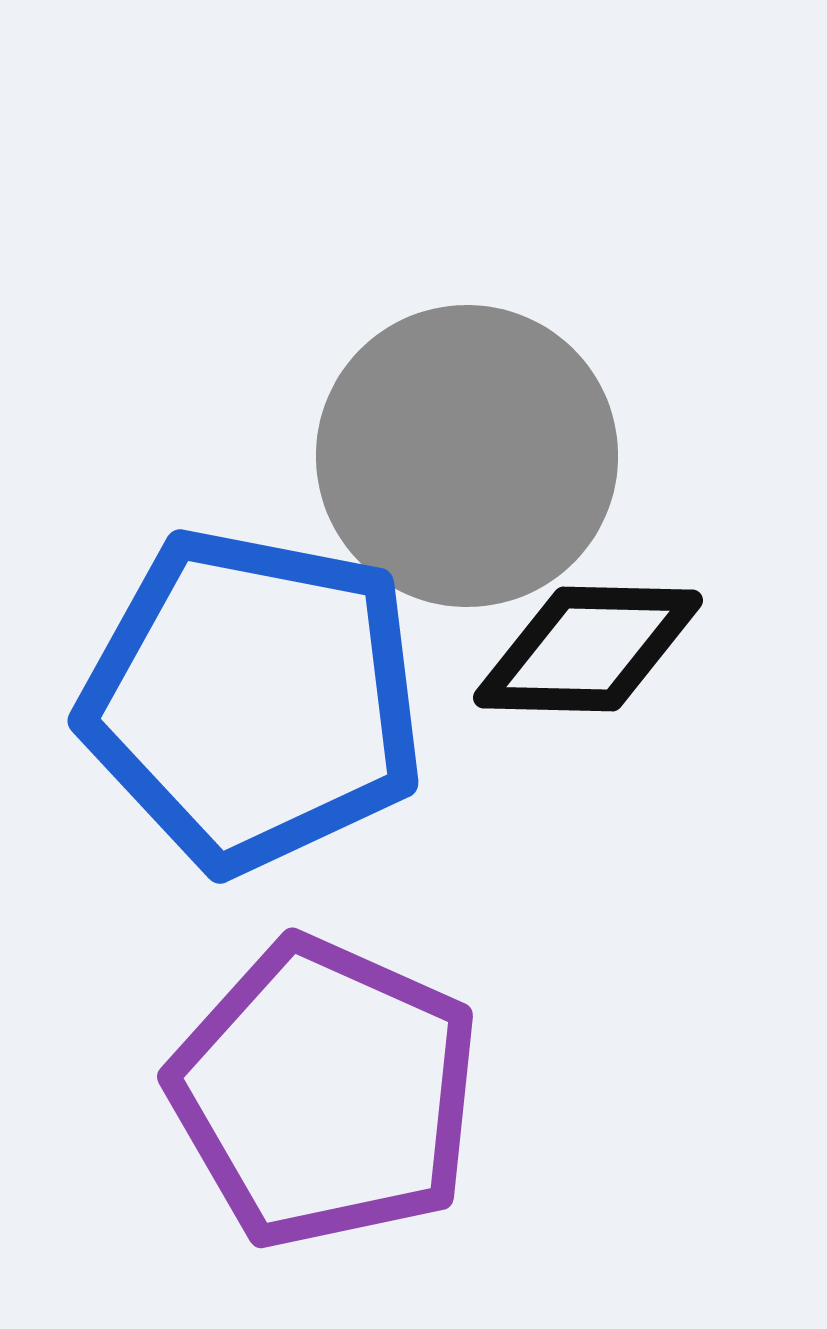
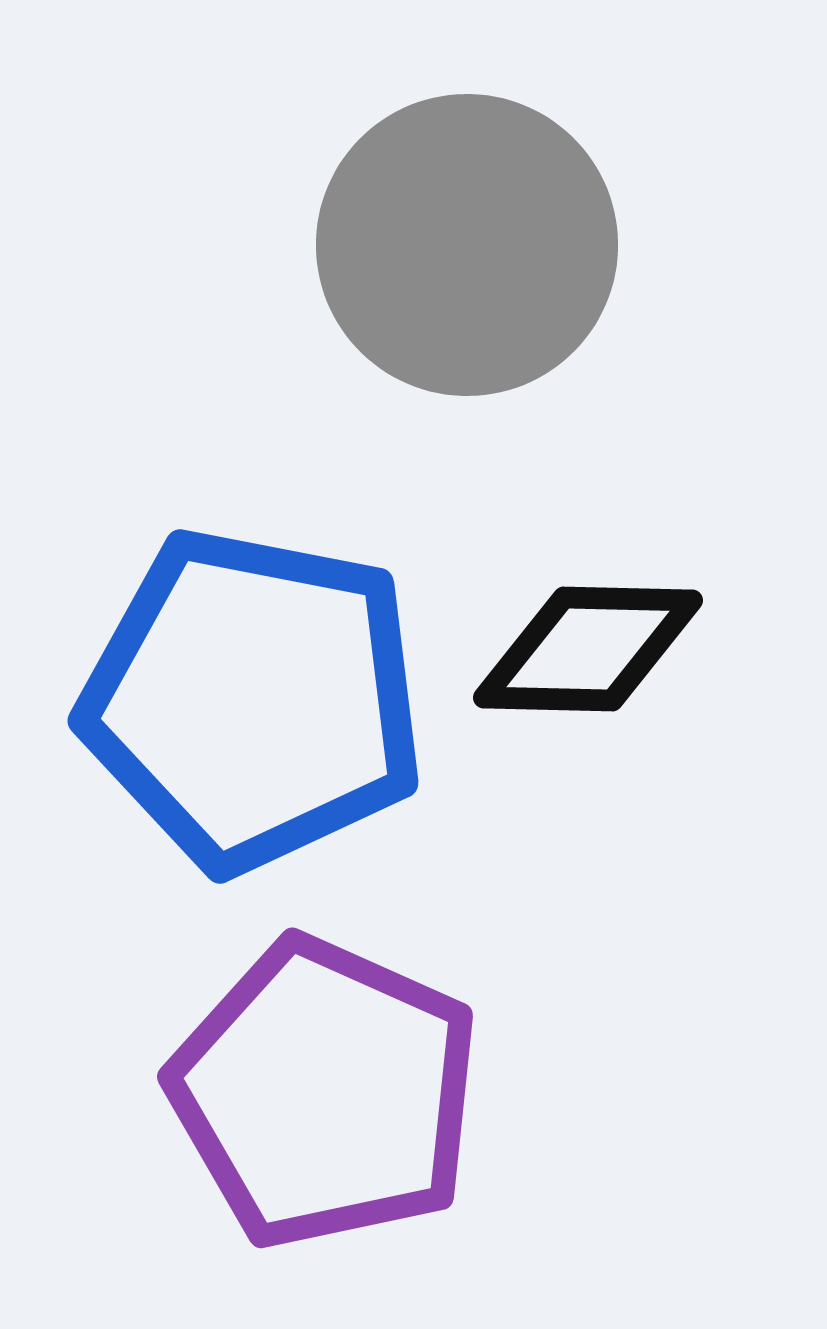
gray circle: moved 211 px up
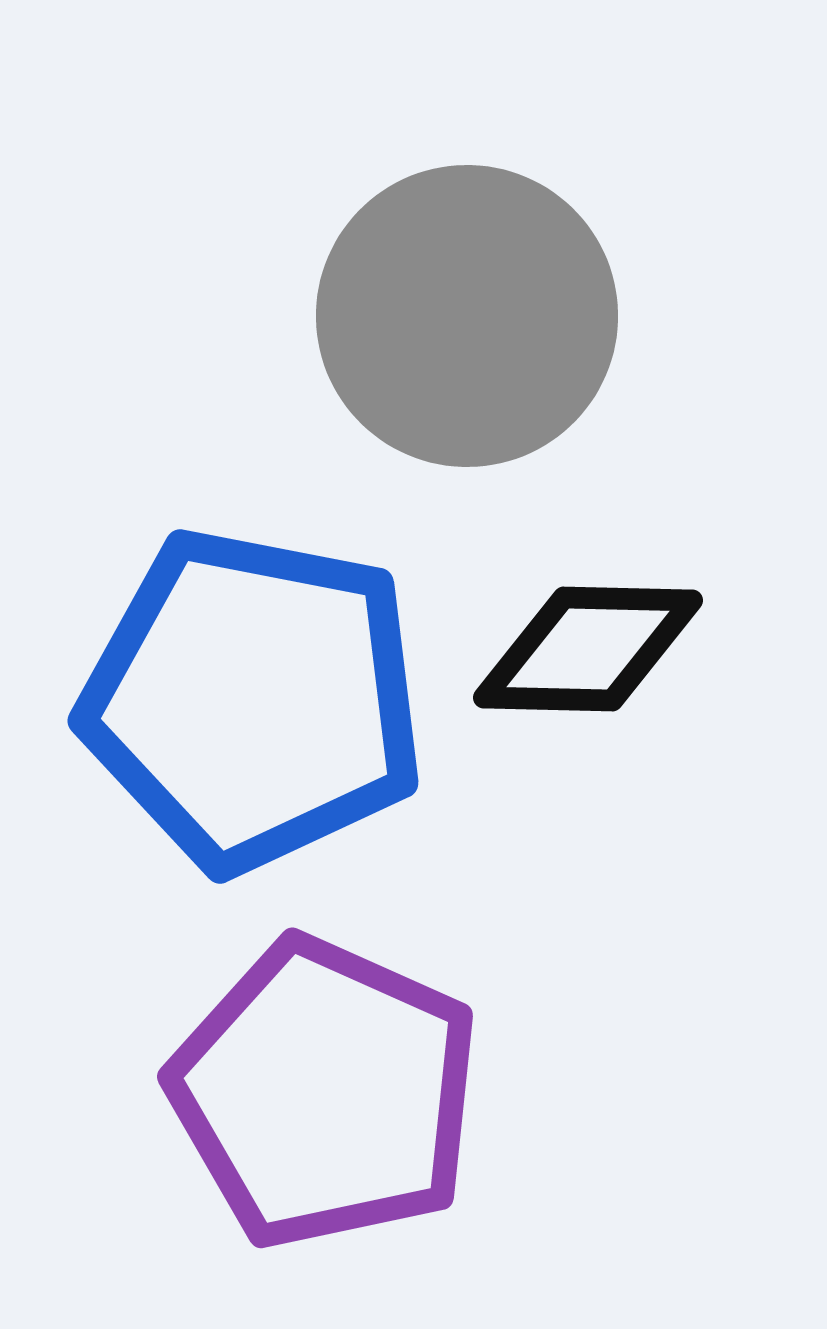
gray circle: moved 71 px down
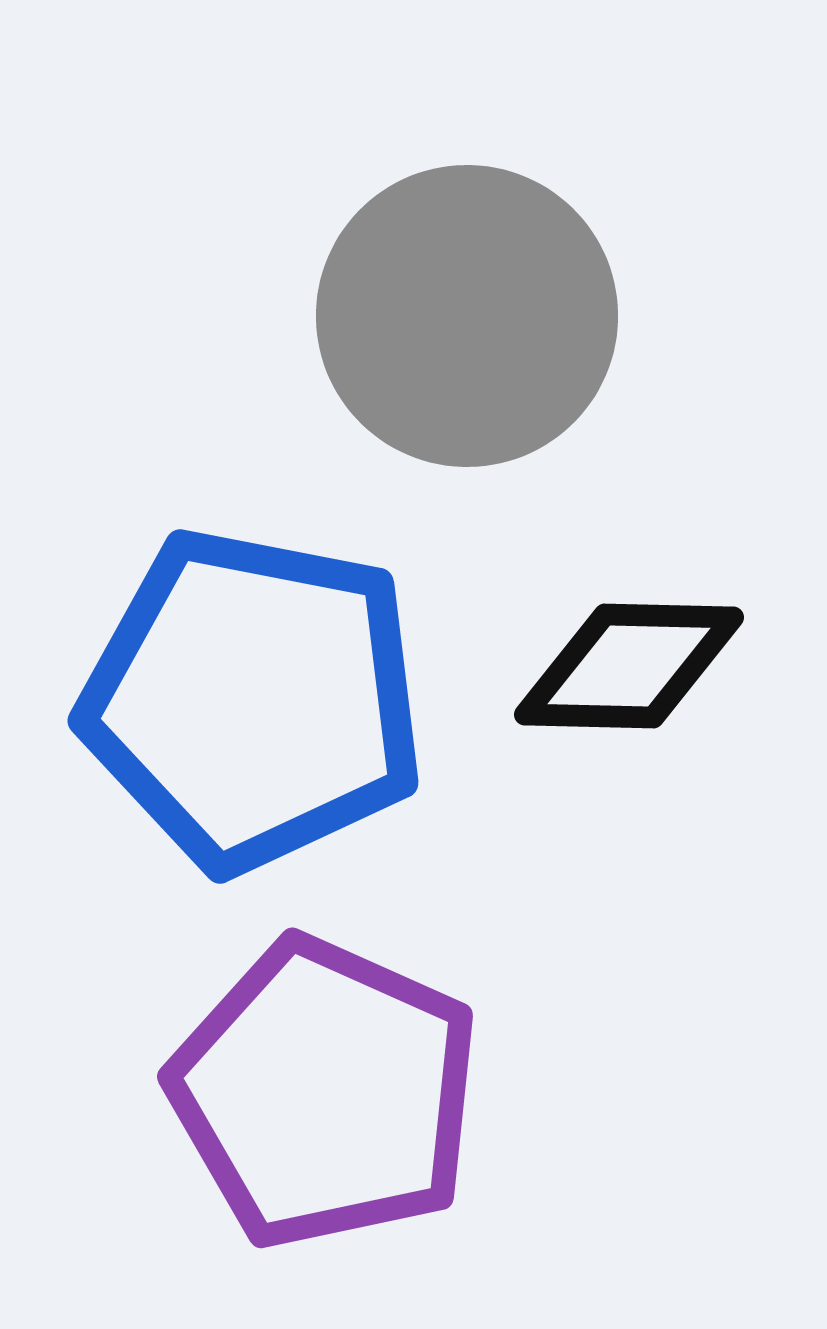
black diamond: moved 41 px right, 17 px down
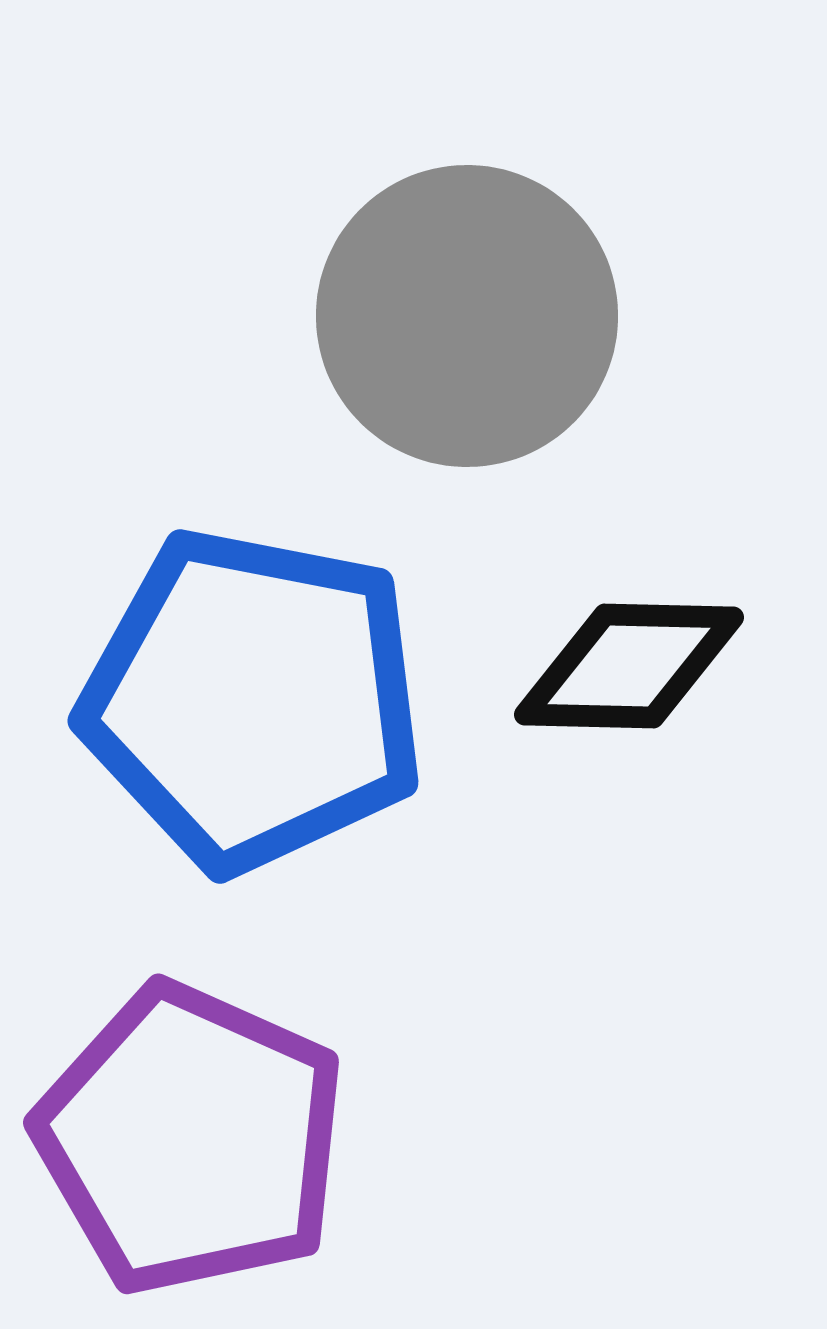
purple pentagon: moved 134 px left, 46 px down
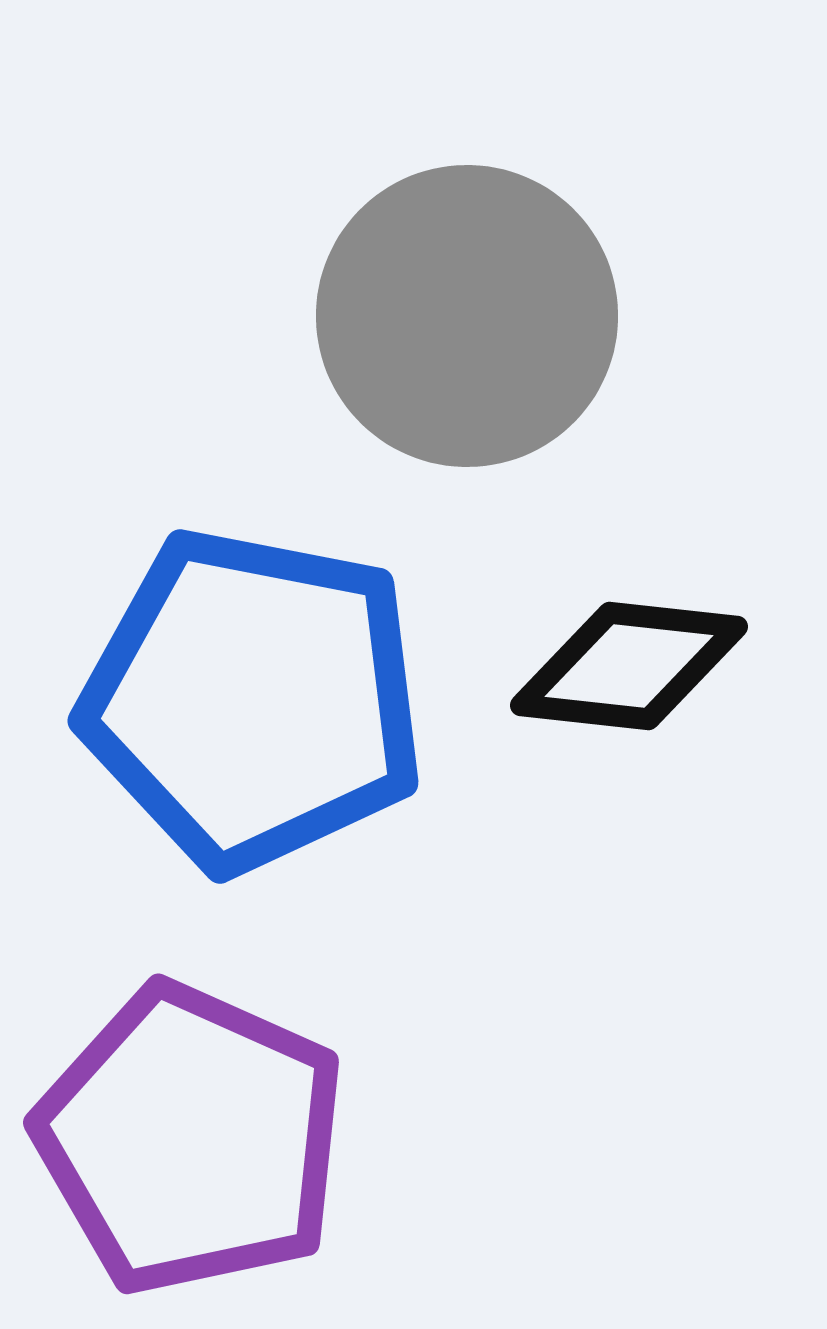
black diamond: rotated 5 degrees clockwise
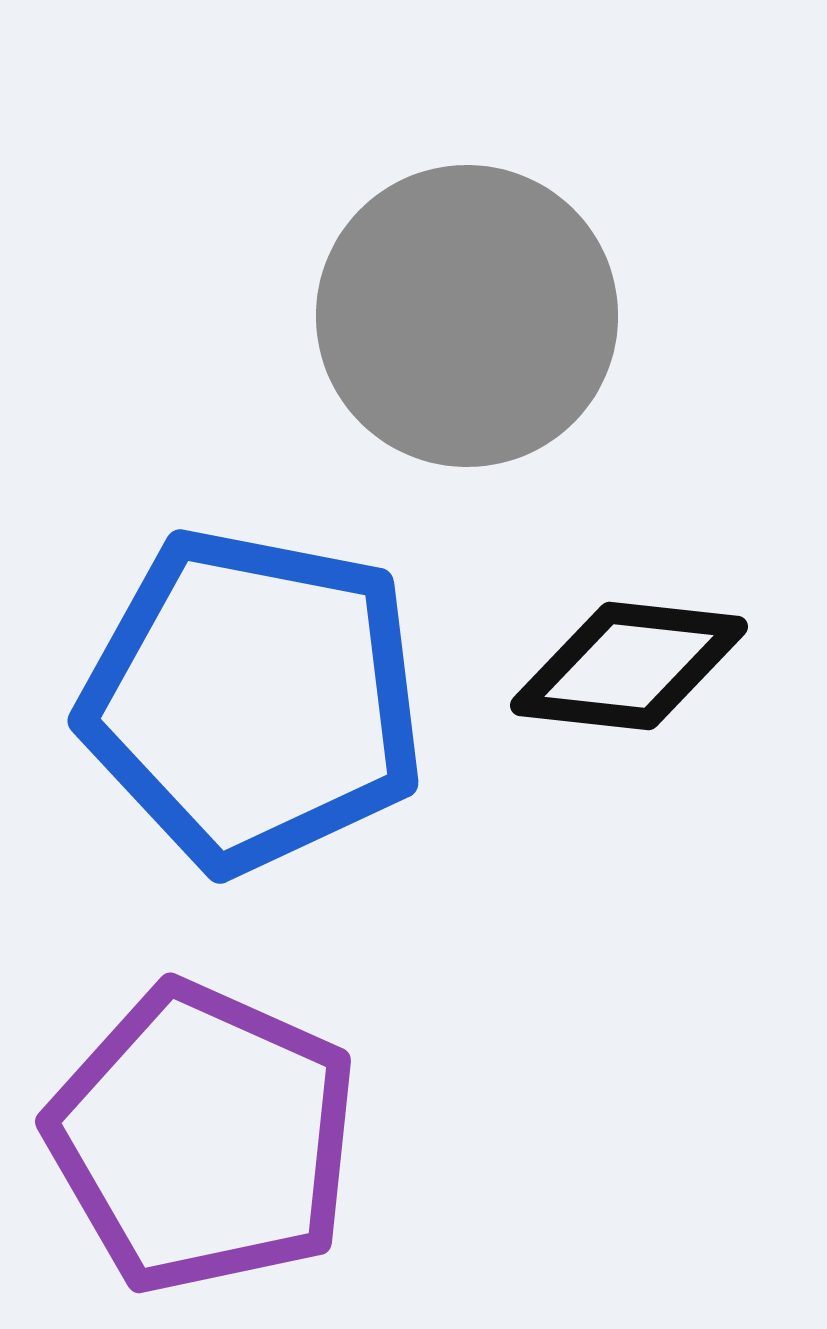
purple pentagon: moved 12 px right, 1 px up
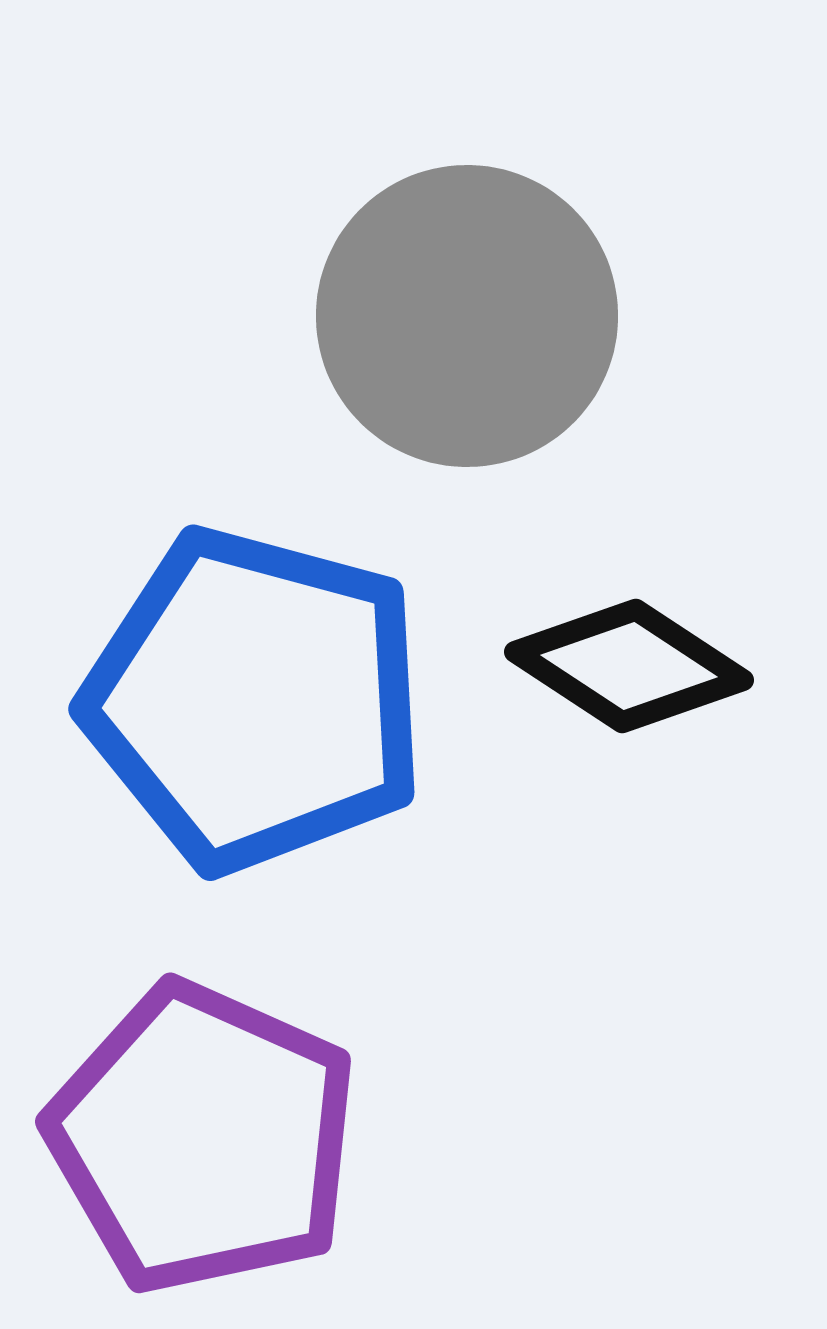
black diamond: rotated 27 degrees clockwise
blue pentagon: moved 2 px right; rotated 4 degrees clockwise
